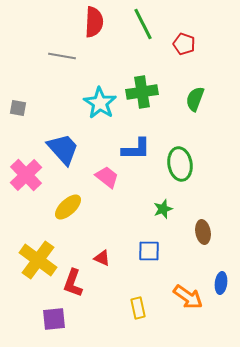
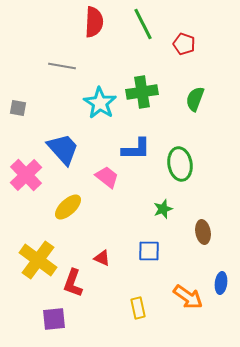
gray line: moved 10 px down
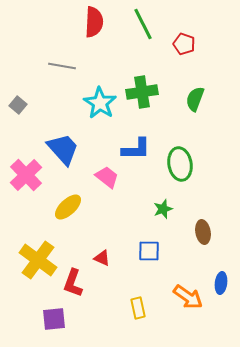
gray square: moved 3 px up; rotated 30 degrees clockwise
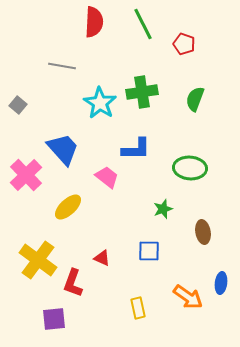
green ellipse: moved 10 px right, 4 px down; rotated 76 degrees counterclockwise
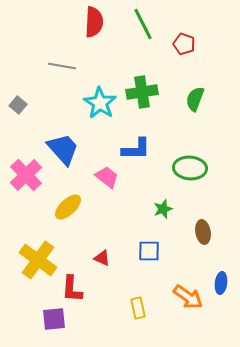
red L-shape: moved 1 px left, 6 px down; rotated 16 degrees counterclockwise
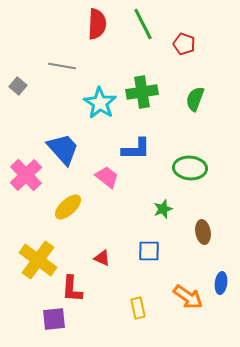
red semicircle: moved 3 px right, 2 px down
gray square: moved 19 px up
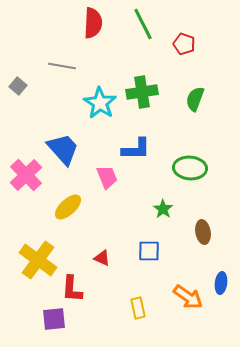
red semicircle: moved 4 px left, 1 px up
pink trapezoid: rotated 30 degrees clockwise
green star: rotated 18 degrees counterclockwise
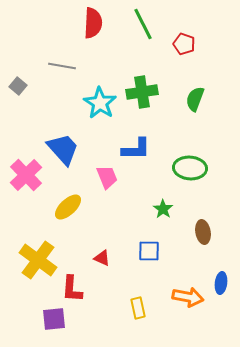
orange arrow: rotated 24 degrees counterclockwise
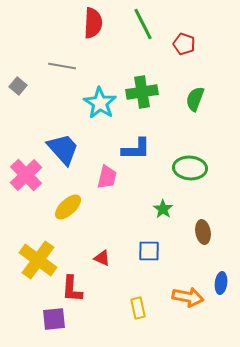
pink trapezoid: rotated 35 degrees clockwise
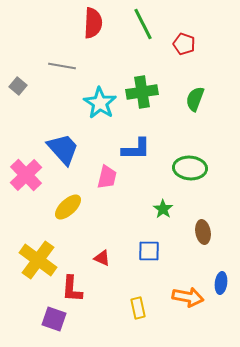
purple square: rotated 25 degrees clockwise
